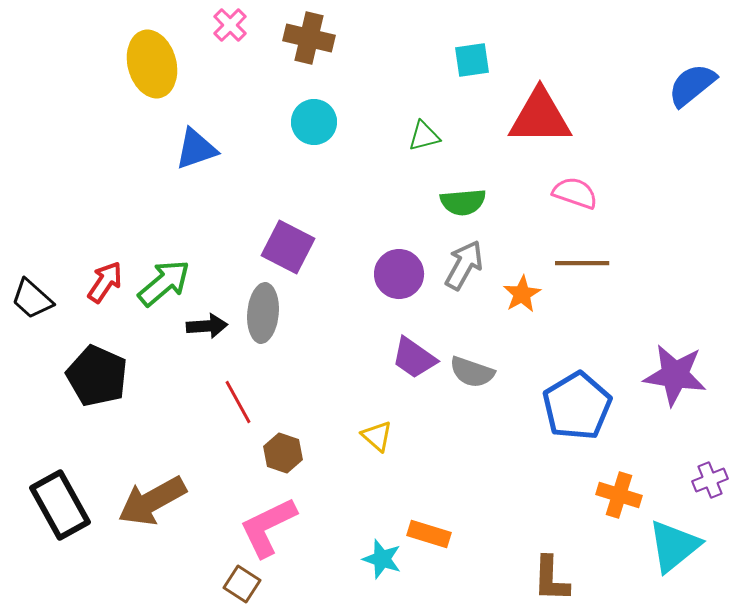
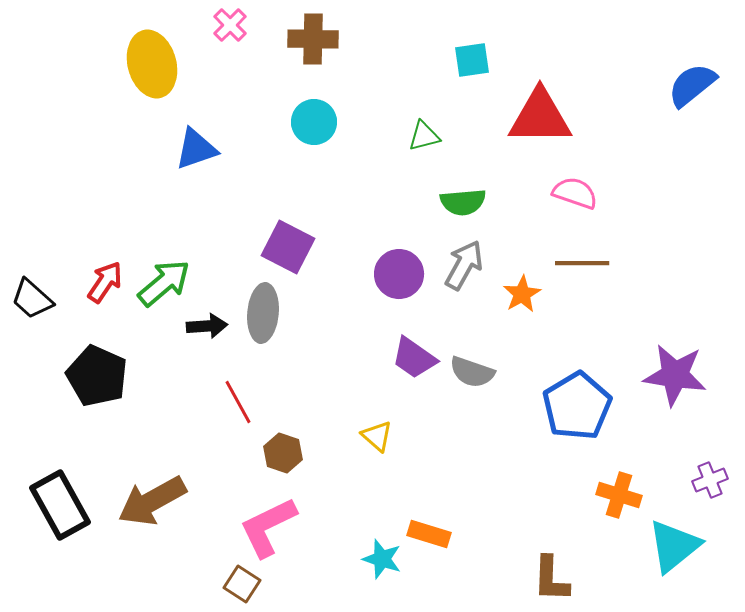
brown cross: moved 4 px right, 1 px down; rotated 12 degrees counterclockwise
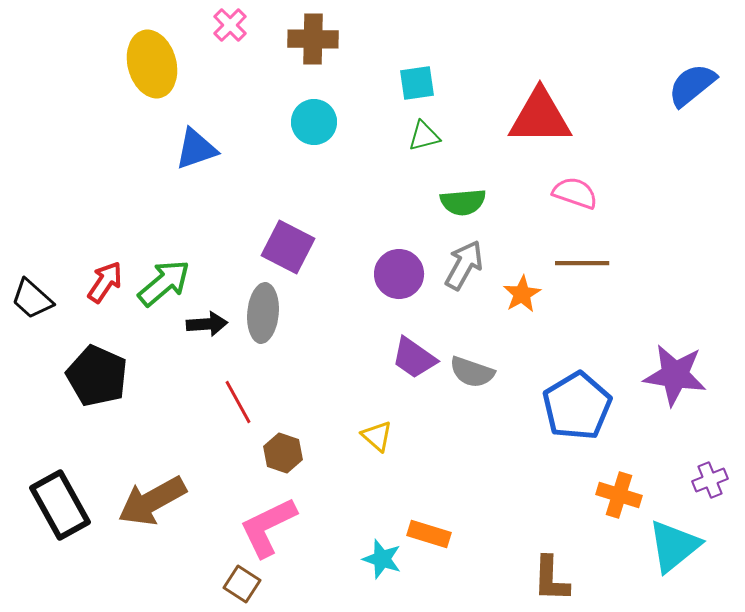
cyan square: moved 55 px left, 23 px down
black arrow: moved 2 px up
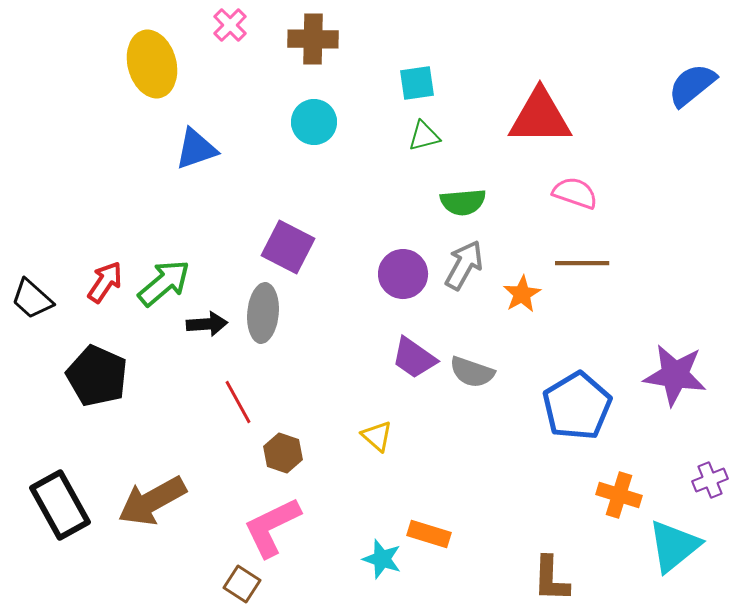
purple circle: moved 4 px right
pink L-shape: moved 4 px right
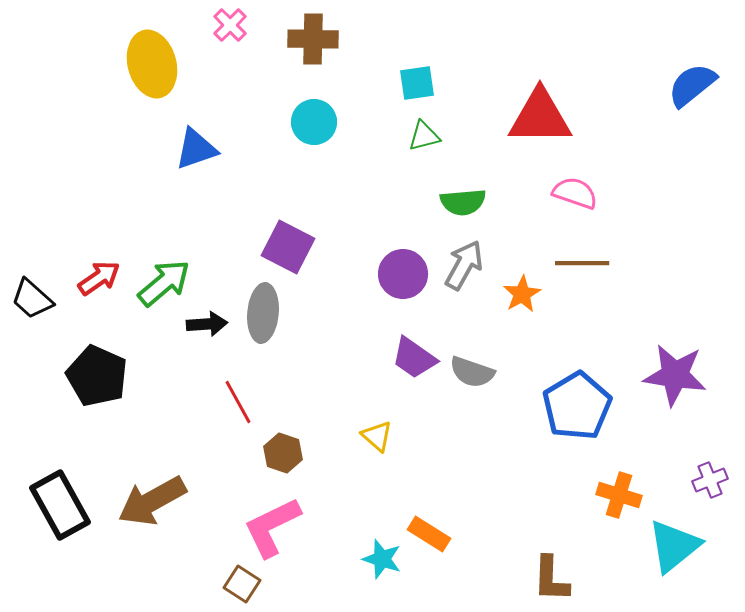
red arrow: moved 6 px left, 4 px up; rotated 21 degrees clockwise
orange rectangle: rotated 15 degrees clockwise
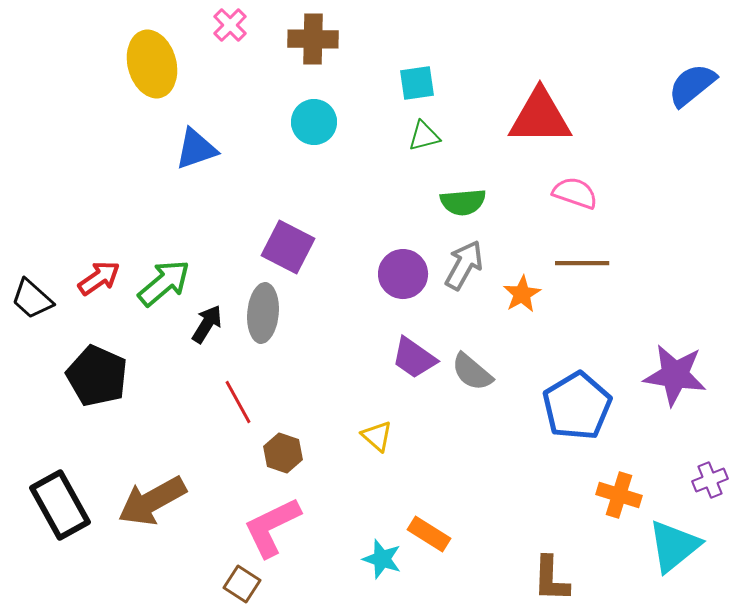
black arrow: rotated 54 degrees counterclockwise
gray semicircle: rotated 21 degrees clockwise
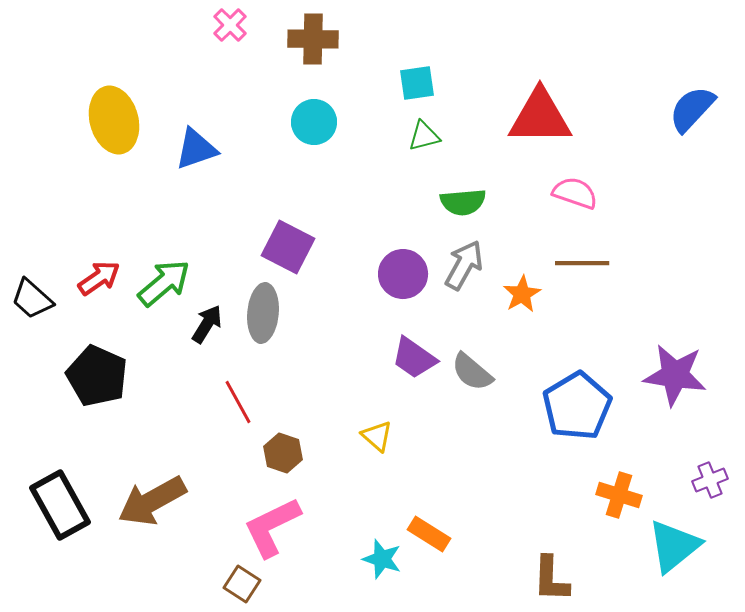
yellow ellipse: moved 38 px left, 56 px down
blue semicircle: moved 24 px down; rotated 8 degrees counterclockwise
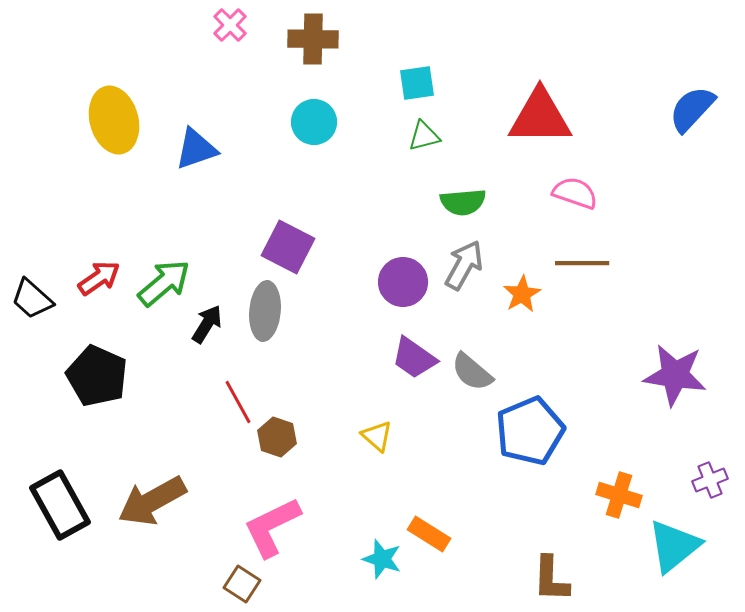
purple circle: moved 8 px down
gray ellipse: moved 2 px right, 2 px up
blue pentagon: moved 47 px left, 25 px down; rotated 8 degrees clockwise
brown hexagon: moved 6 px left, 16 px up
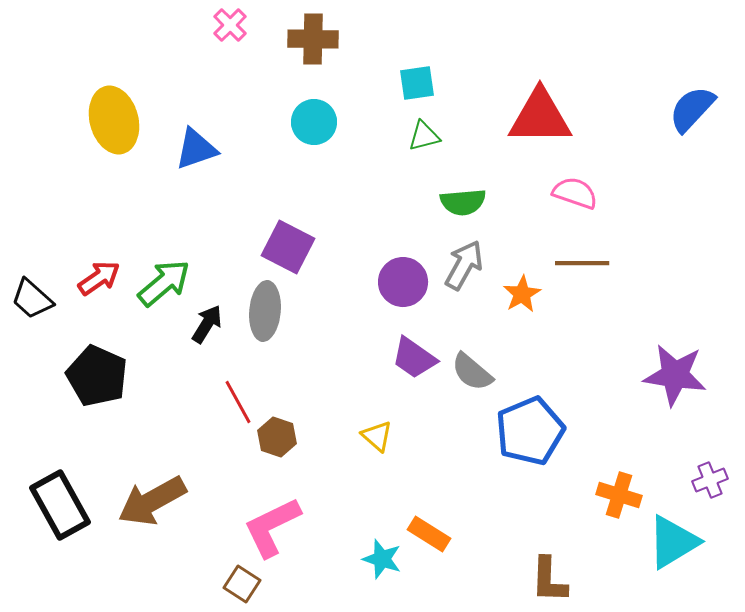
cyan triangle: moved 1 px left, 4 px up; rotated 8 degrees clockwise
brown L-shape: moved 2 px left, 1 px down
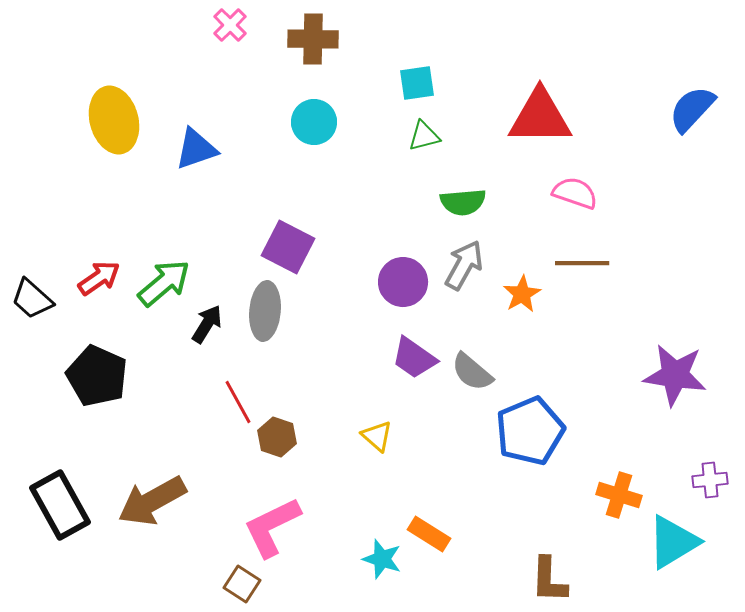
purple cross: rotated 16 degrees clockwise
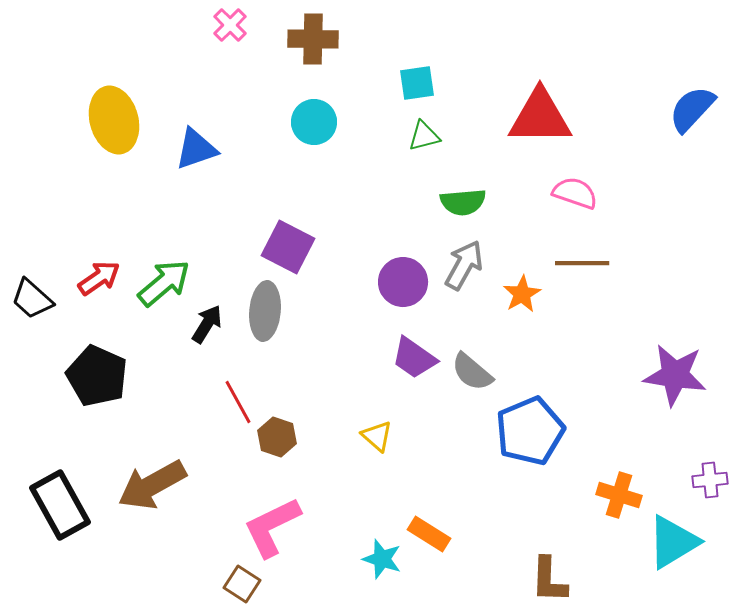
brown arrow: moved 16 px up
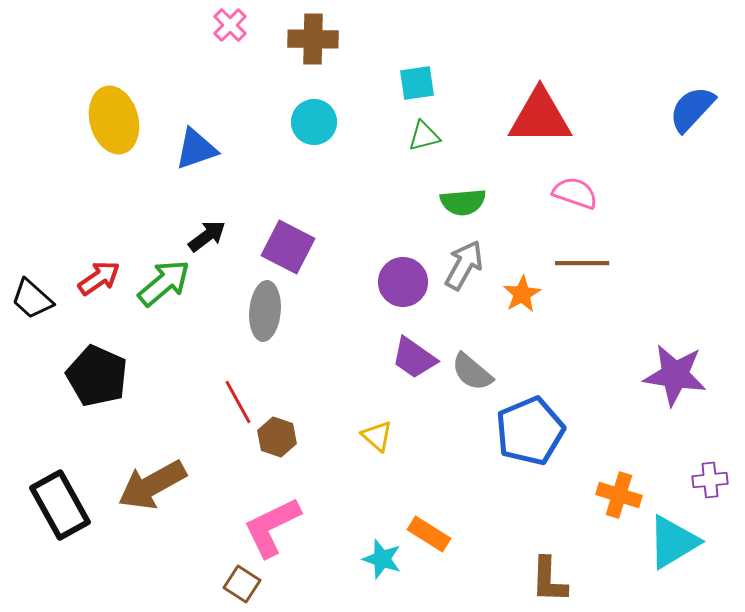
black arrow: moved 88 px up; rotated 21 degrees clockwise
